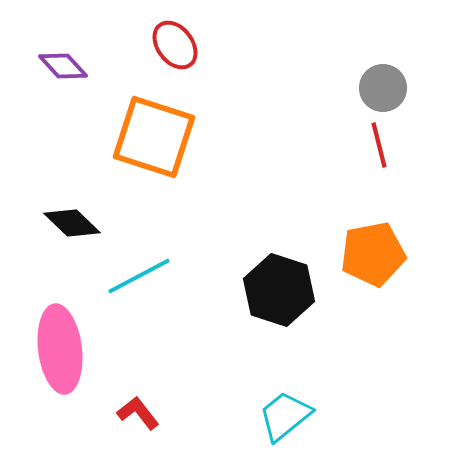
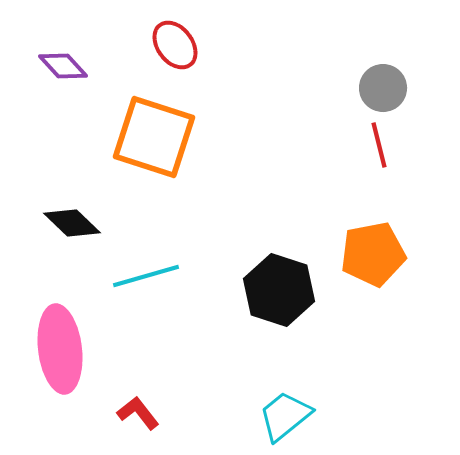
cyan line: moved 7 px right; rotated 12 degrees clockwise
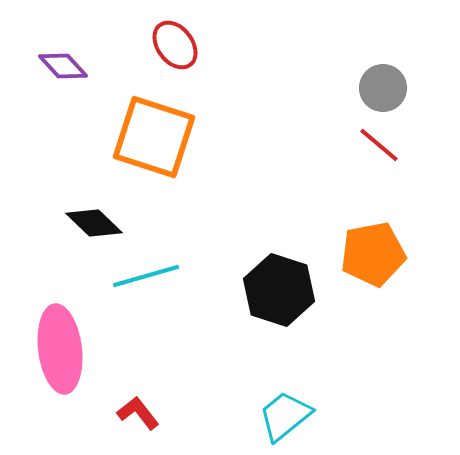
red line: rotated 36 degrees counterclockwise
black diamond: moved 22 px right
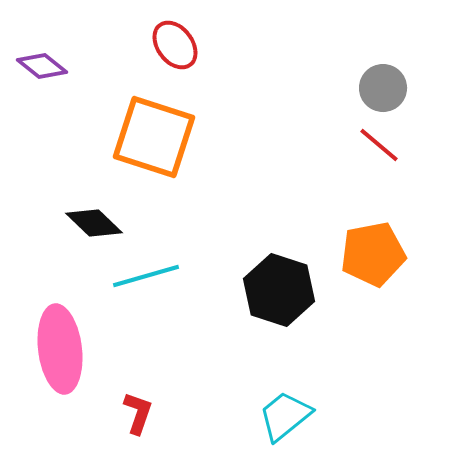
purple diamond: moved 21 px left; rotated 9 degrees counterclockwise
red L-shape: rotated 57 degrees clockwise
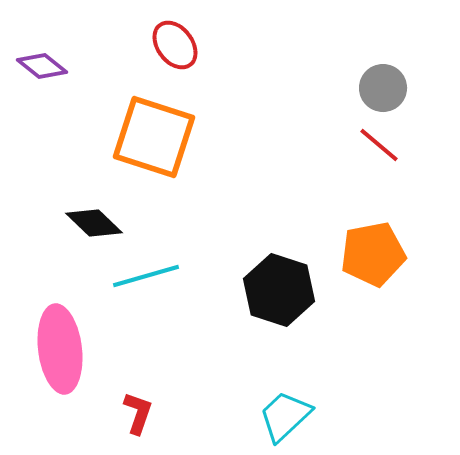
cyan trapezoid: rotated 4 degrees counterclockwise
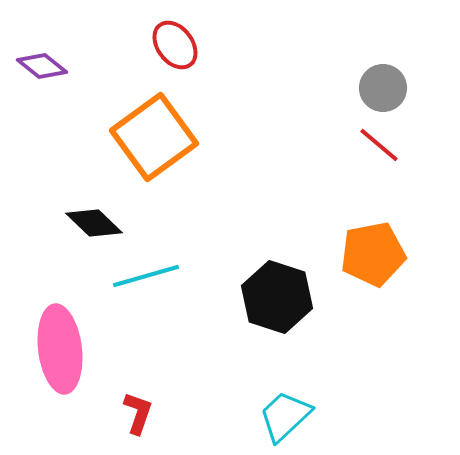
orange square: rotated 36 degrees clockwise
black hexagon: moved 2 px left, 7 px down
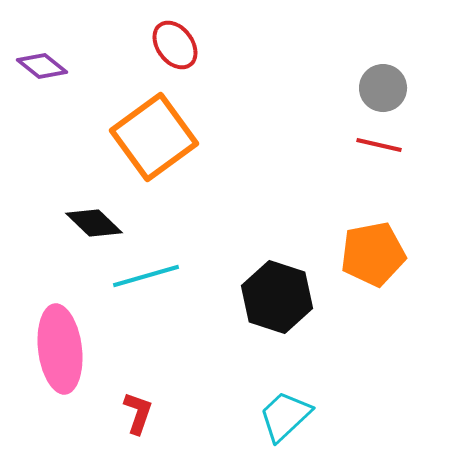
red line: rotated 27 degrees counterclockwise
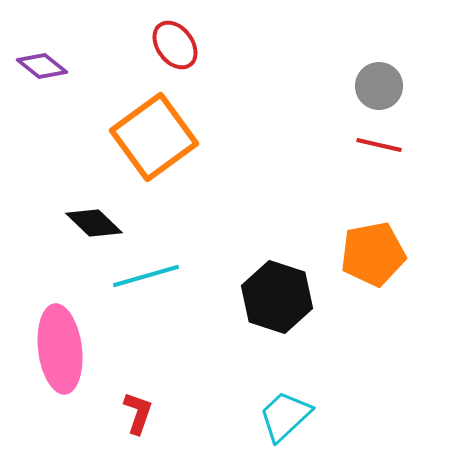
gray circle: moved 4 px left, 2 px up
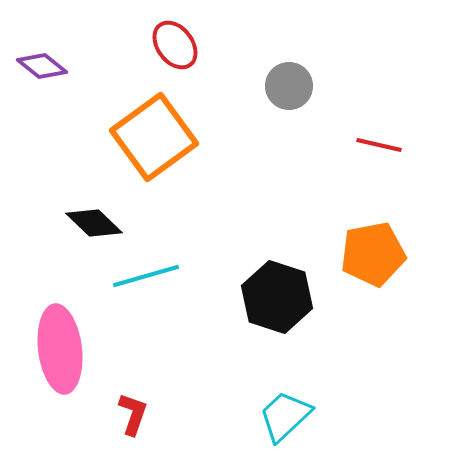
gray circle: moved 90 px left
red L-shape: moved 5 px left, 1 px down
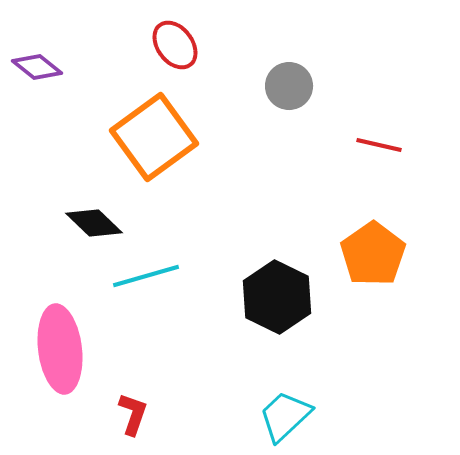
purple diamond: moved 5 px left, 1 px down
orange pentagon: rotated 24 degrees counterclockwise
black hexagon: rotated 8 degrees clockwise
